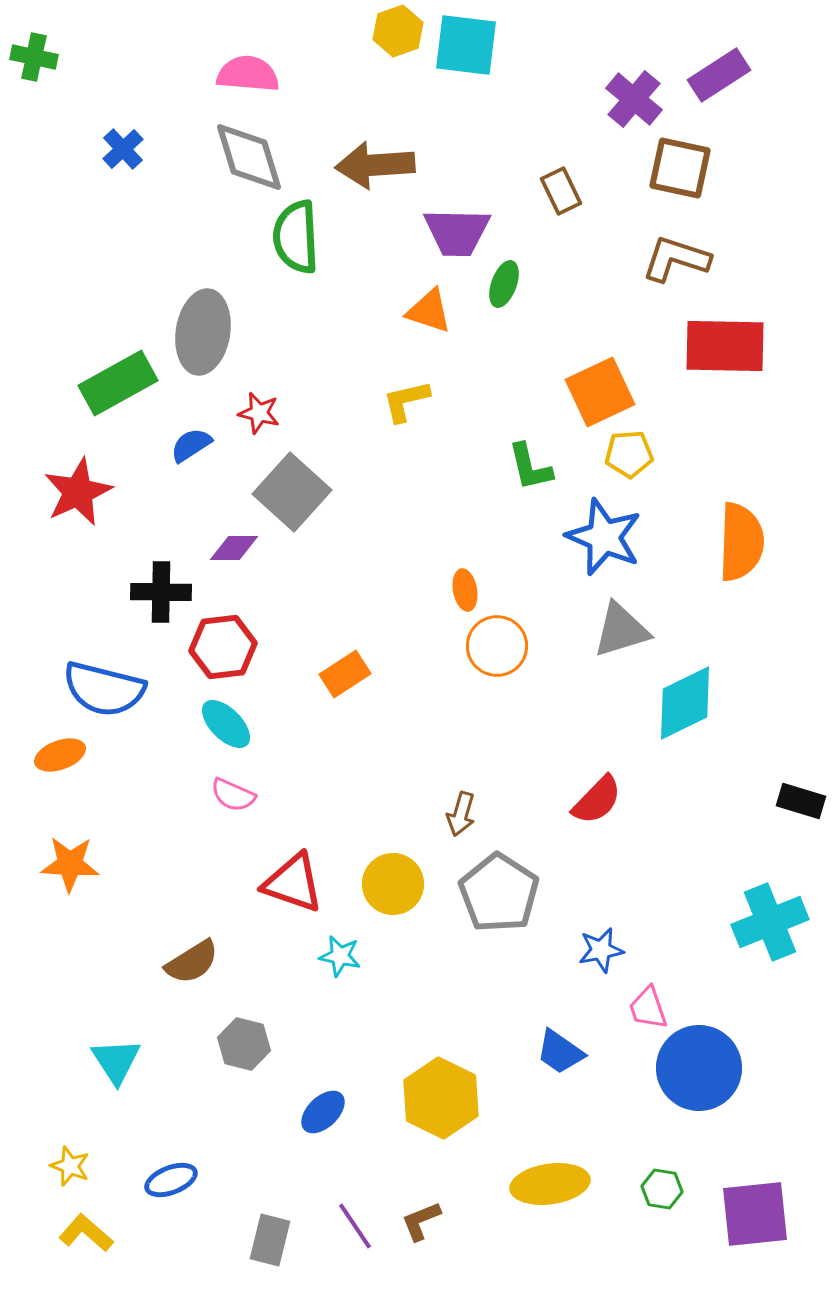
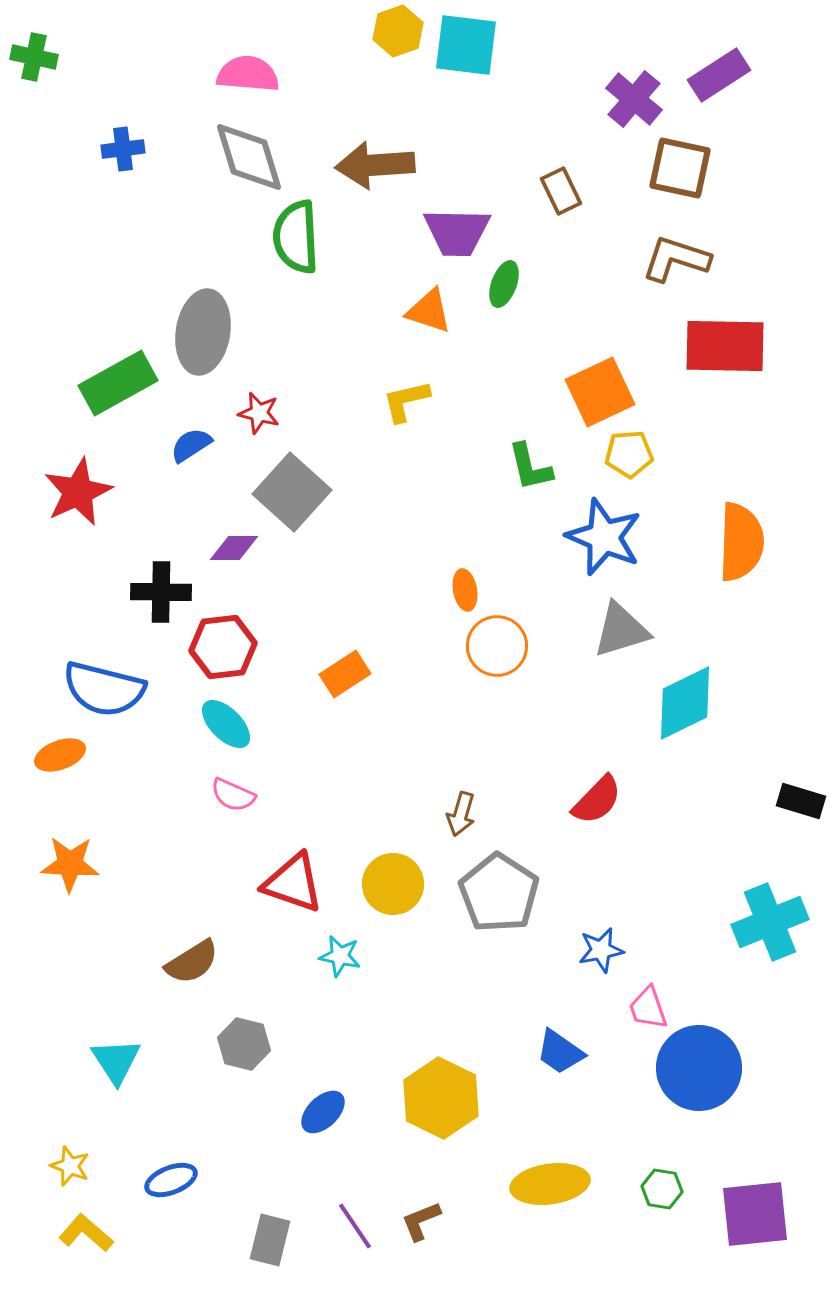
blue cross at (123, 149): rotated 36 degrees clockwise
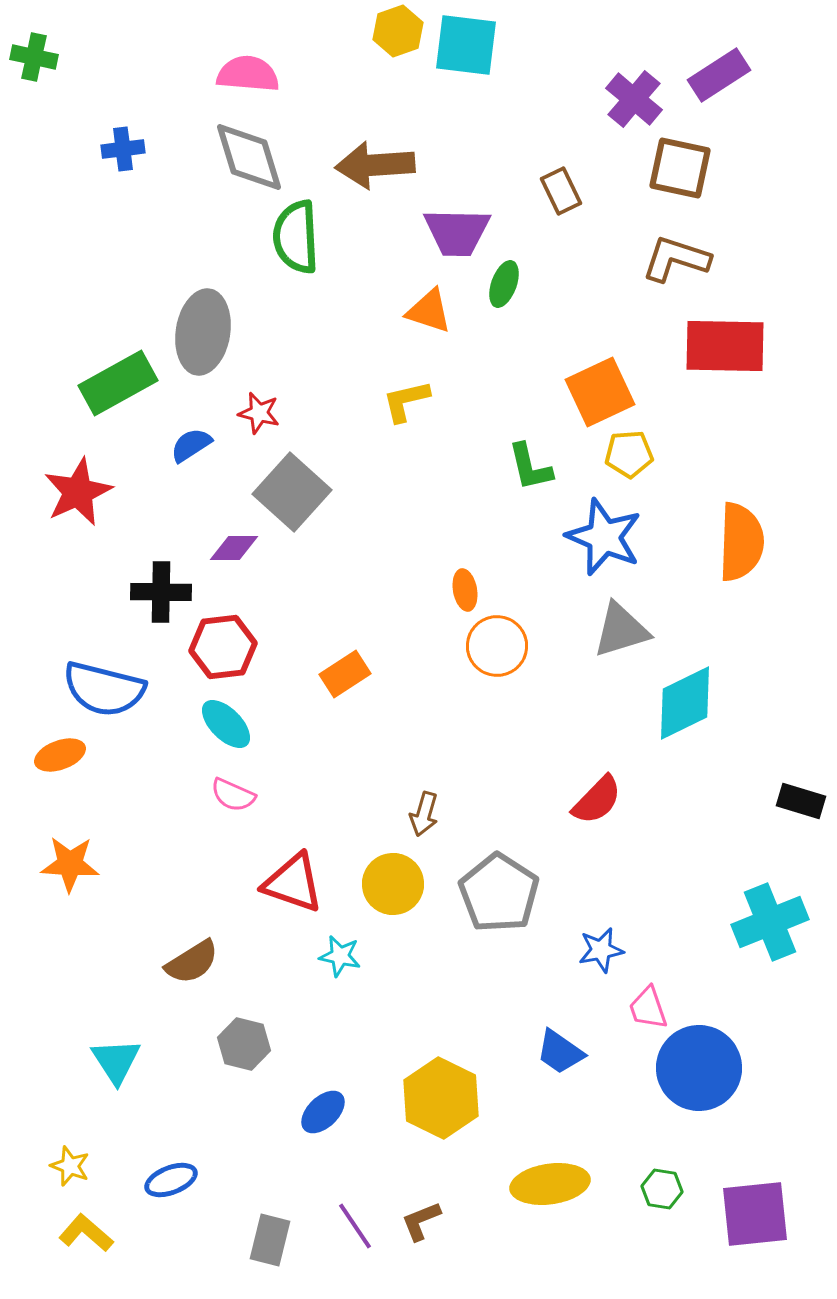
brown arrow at (461, 814): moved 37 px left
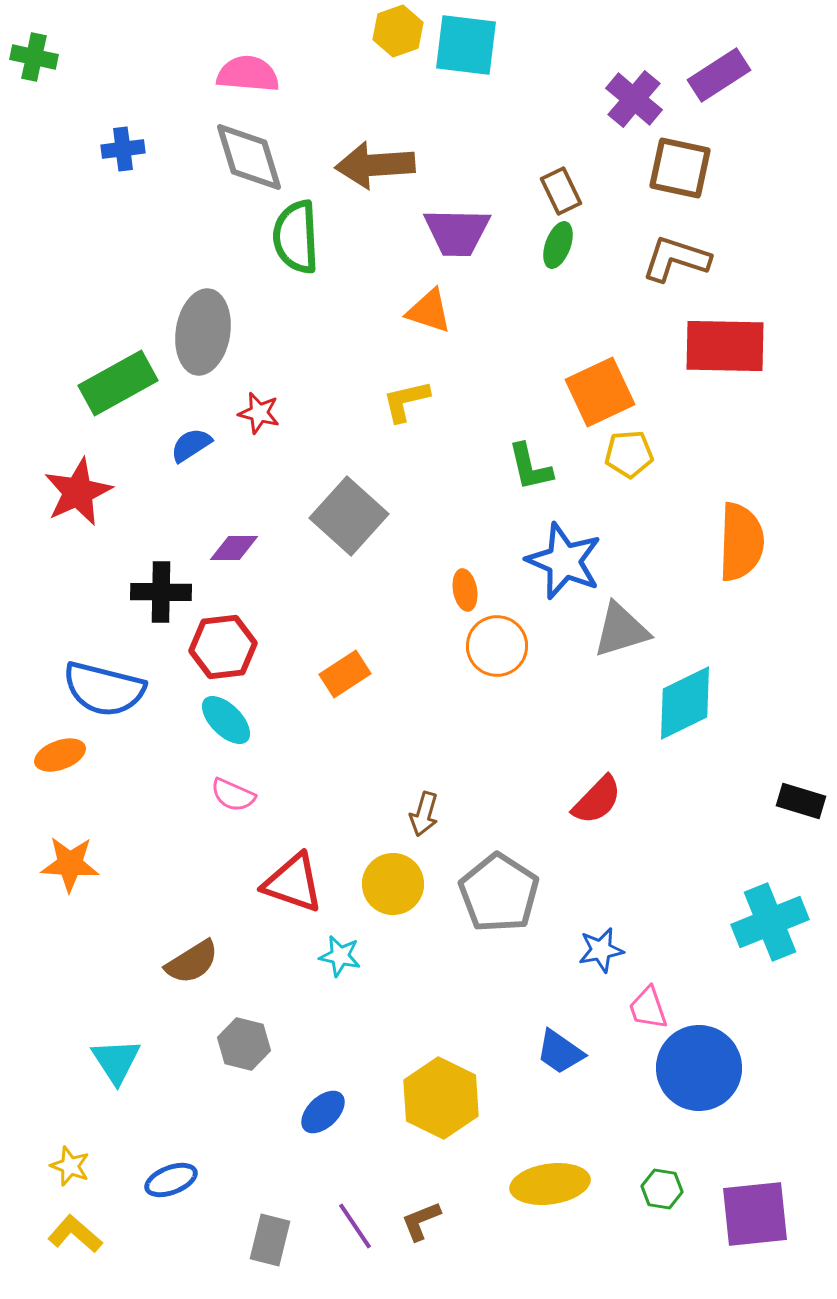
green ellipse at (504, 284): moved 54 px right, 39 px up
gray square at (292, 492): moved 57 px right, 24 px down
blue star at (604, 537): moved 40 px left, 24 px down
cyan ellipse at (226, 724): moved 4 px up
yellow L-shape at (86, 1233): moved 11 px left, 1 px down
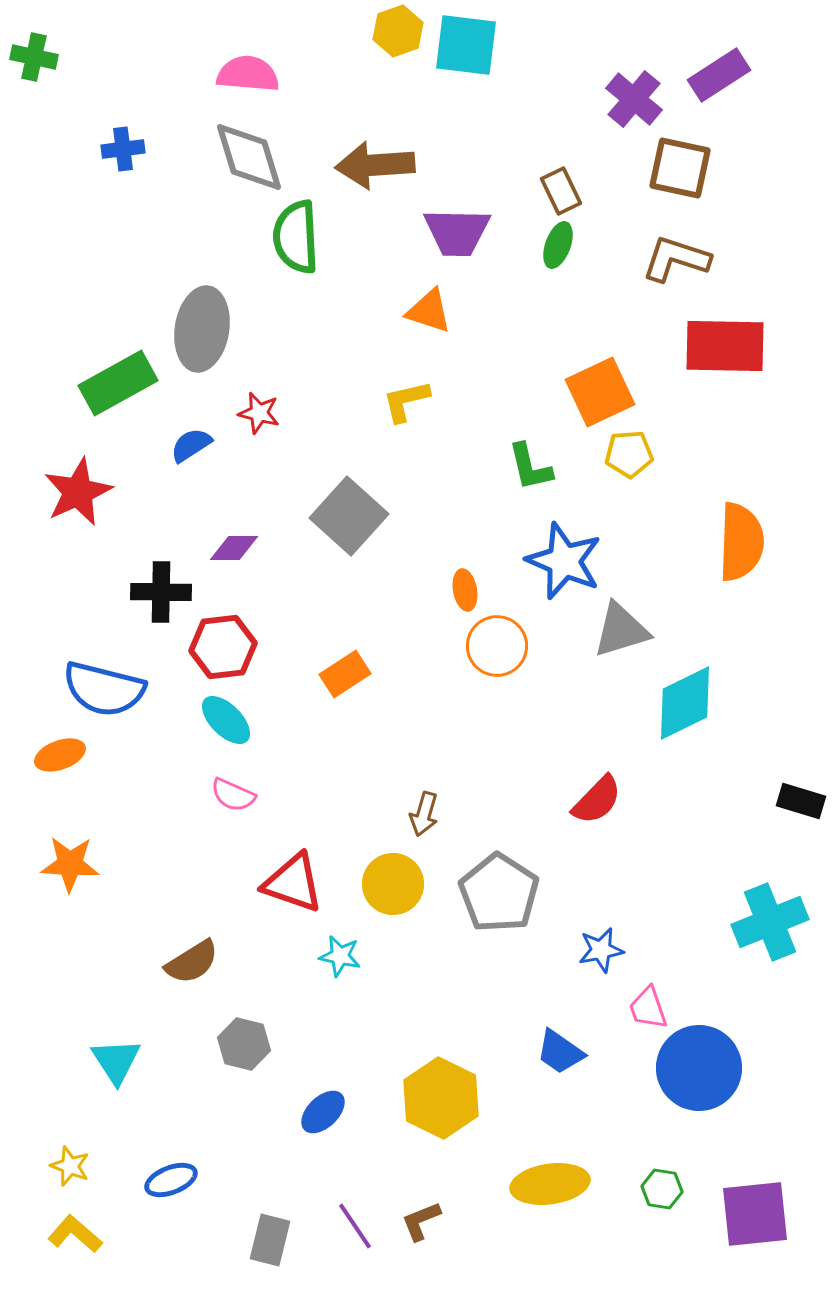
gray ellipse at (203, 332): moved 1 px left, 3 px up
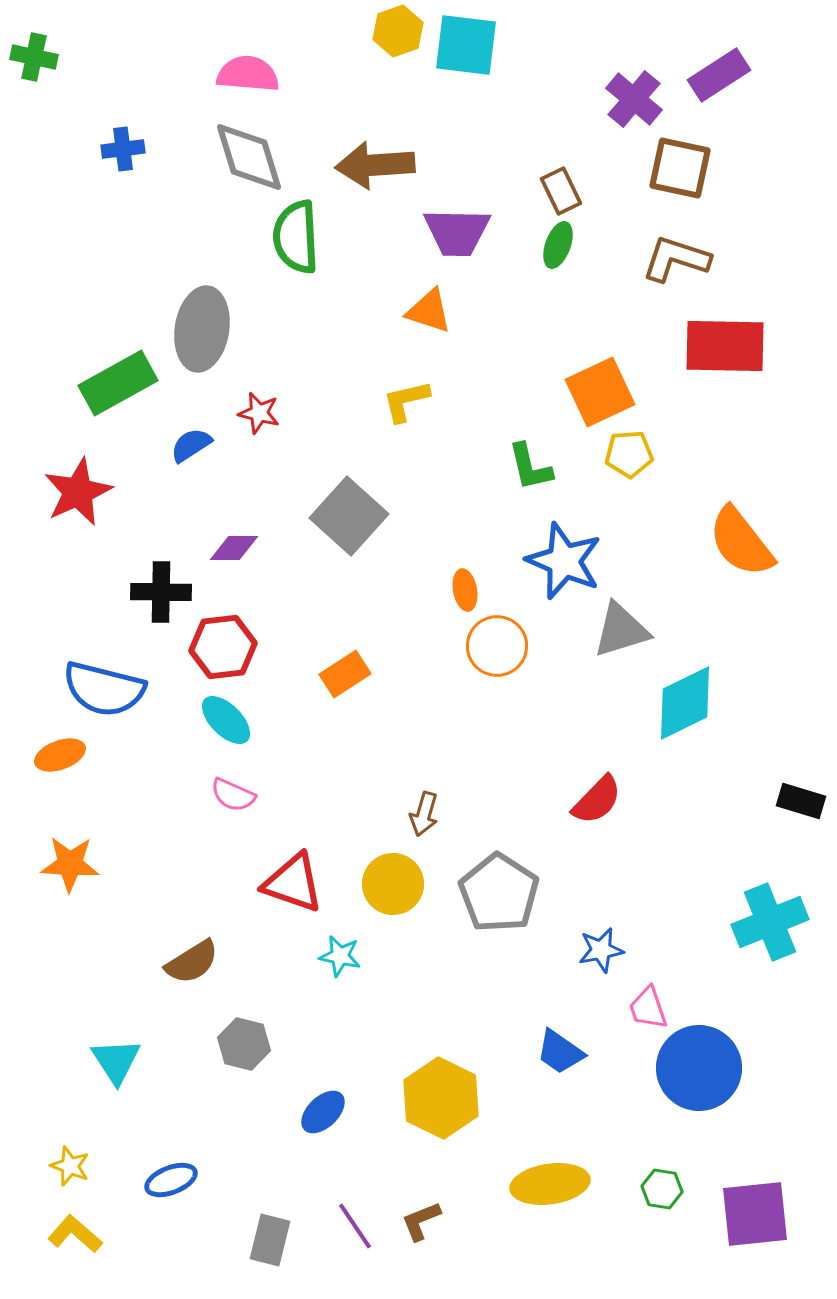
orange semicircle at (741, 542): rotated 140 degrees clockwise
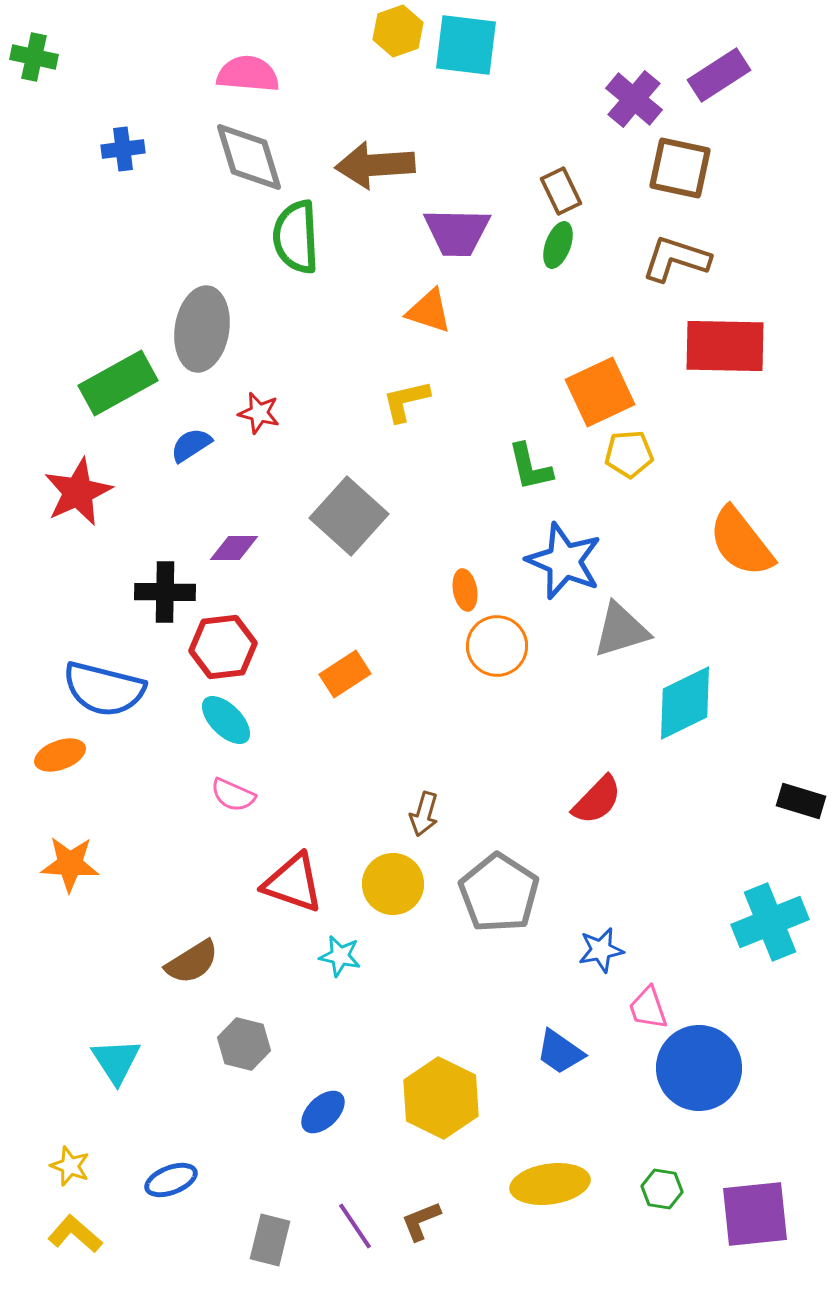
black cross at (161, 592): moved 4 px right
